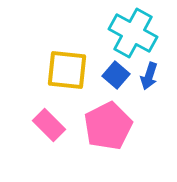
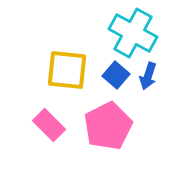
blue arrow: moved 1 px left
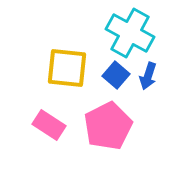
cyan cross: moved 3 px left
yellow square: moved 2 px up
pink rectangle: rotated 12 degrees counterclockwise
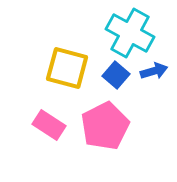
yellow square: rotated 9 degrees clockwise
blue arrow: moved 6 px right, 5 px up; rotated 124 degrees counterclockwise
pink pentagon: moved 3 px left
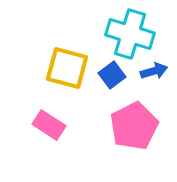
cyan cross: moved 1 px down; rotated 12 degrees counterclockwise
blue square: moved 4 px left; rotated 12 degrees clockwise
pink pentagon: moved 29 px right
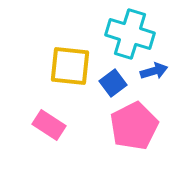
yellow square: moved 3 px right, 2 px up; rotated 9 degrees counterclockwise
blue square: moved 1 px right, 8 px down
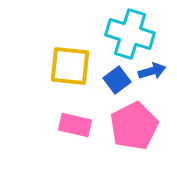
blue arrow: moved 2 px left
blue square: moved 4 px right, 3 px up
pink rectangle: moved 26 px right; rotated 20 degrees counterclockwise
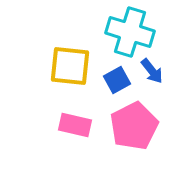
cyan cross: moved 2 px up
blue arrow: rotated 68 degrees clockwise
blue square: rotated 8 degrees clockwise
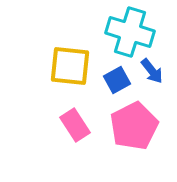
pink rectangle: rotated 44 degrees clockwise
